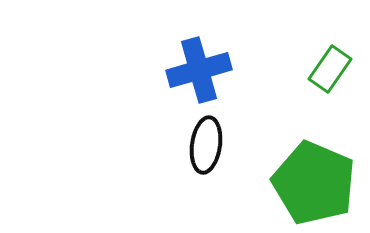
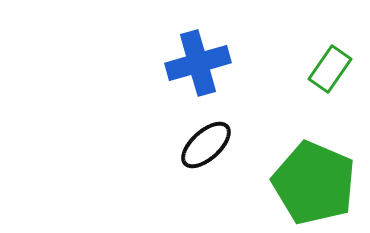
blue cross: moved 1 px left, 7 px up
black ellipse: rotated 40 degrees clockwise
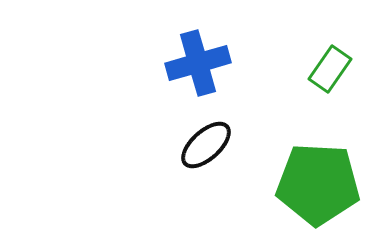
green pentagon: moved 4 px right, 1 px down; rotated 20 degrees counterclockwise
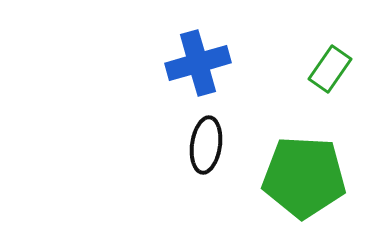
black ellipse: rotated 40 degrees counterclockwise
green pentagon: moved 14 px left, 7 px up
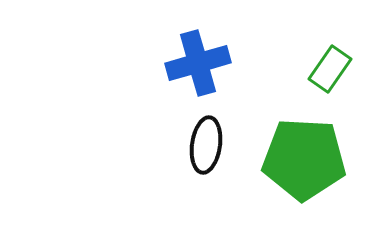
green pentagon: moved 18 px up
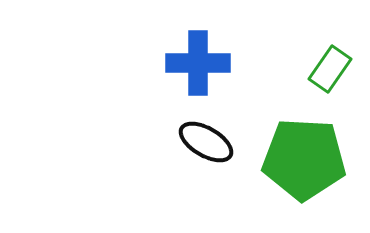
blue cross: rotated 16 degrees clockwise
black ellipse: moved 3 px up; rotated 68 degrees counterclockwise
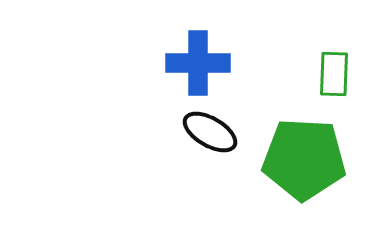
green rectangle: moved 4 px right, 5 px down; rotated 33 degrees counterclockwise
black ellipse: moved 4 px right, 10 px up
